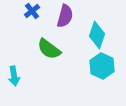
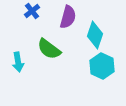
purple semicircle: moved 3 px right, 1 px down
cyan diamond: moved 2 px left
cyan arrow: moved 4 px right, 14 px up
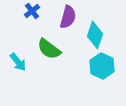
cyan arrow: rotated 30 degrees counterclockwise
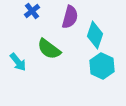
purple semicircle: moved 2 px right
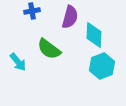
blue cross: rotated 28 degrees clockwise
cyan diamond: moved 1 px left; rotated 16 degrees counterclockwise
cyan hexagon: rotated 15 degrees clockwise
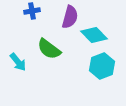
cyan diamond: rotated 48 degrees counterclockwise
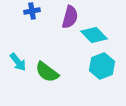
green semicircle: moved 2 px left, 23 px down
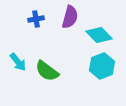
blue cross: moved 4 px right, 8 px down
cyan diamond: moved 5 px right
green semicircle: moved 1 px up
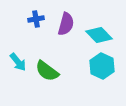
purple semicircle: moved 4 px left, 7 px down
cyan hexagon: rotated 15 degrees counterclockwise
